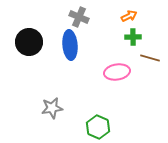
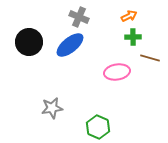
blue ellipse: rotated 56 degrees clockwise
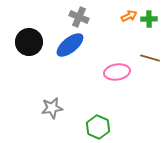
green cross: moved 16 px right, 18 px up
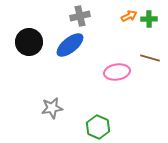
gray cross: moved 1 px right, 1 px up; rotated 36 degrees counterclockwise
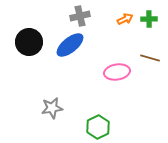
orange arrow: moved 4 px left, 3 px down
green hexagon: rotated 10 degrees clockwise
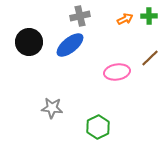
green cross: moved 3 px up
brown line: rotated 60 degrees counterclockwise
gray star: rotated 15 degrees clockwise
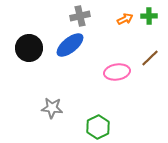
black circle: moved 6 px down
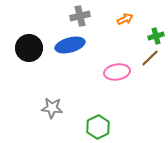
green cross: moved 7 px right, 20 px down; rotated 14 degrees counterclockwise
blue ellipse: rotated 24 degrees clockwise
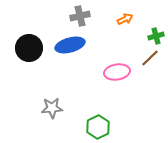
gray star: rotated 10 degrees counterclockwise
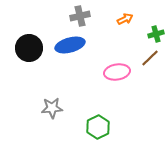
green cross: moved 2 px up
